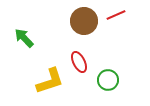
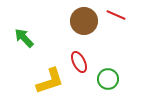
red line: rotated 48 degrees clockwise
green circle: moved 1 px up
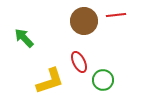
red line: rotated 30 degrees counterclockwise
green circle: moved 5 px left, 1 px down
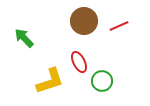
red line: moved 3 px right, 11 px down; rotated 18 degrees counterclockwise
green circle: moved 1 px left, 1 px down
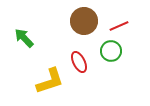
green circle: moved 9 px right, 30 px up
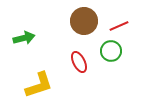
green arrow: rotated 120 degrees clockwise
yellow L-shape: moved 11 px left, 4 px down
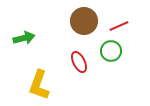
yellow L-shape: rotated 128 degrees clockwise
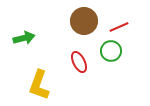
red line: moved 1 px down
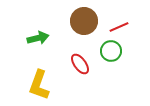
green arrow: moved 14 px right
red ellipse: moved 1 px right, 2 px down; rotated 10 degrees counterclockwise
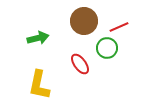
green circle: moved 4 px left, 3 px up
yellow L-shape: rotated 8 degrees counterclockwise
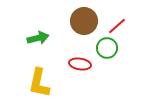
red line: moved 2 px left, 1 px up; rotated 18 degrees counterclockwise
red ellipse: rotated 45 degrees counterclockwise
yellow L-shape: moved 2 px up
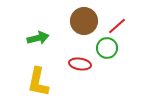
yellow L-shape: moved 1 px left, 1 px up
